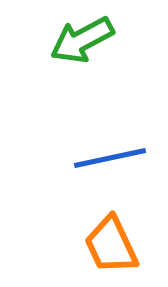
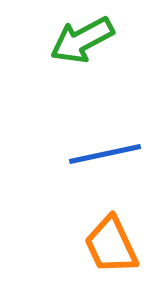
blue line: moved 5 px left, 4 px up
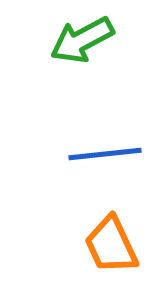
blue line: rotated 6 degrees clockwise
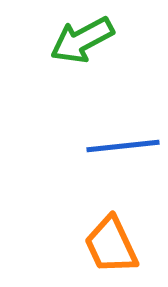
blue line: moved 18 px right, 8 px up
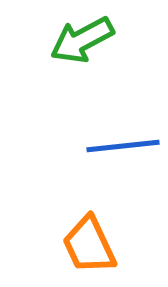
orange trapezoid: moved 22 px left
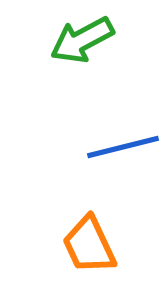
blue line: moved 1 px down; rotated 8 degrees counterclockwise
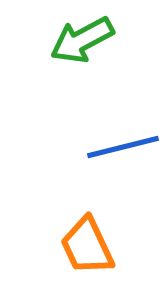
orange trapezoid: moved 2 px left, 1 px down
